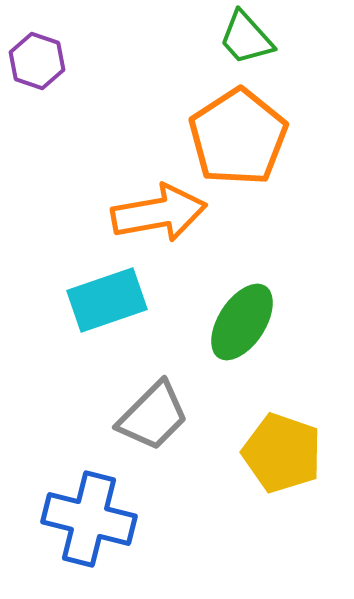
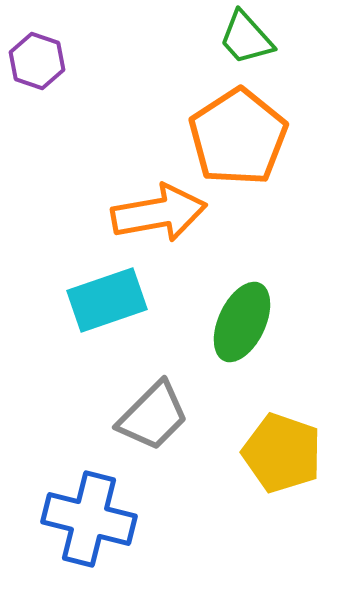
green ellipse: rotated 8 degrees counterclockwise
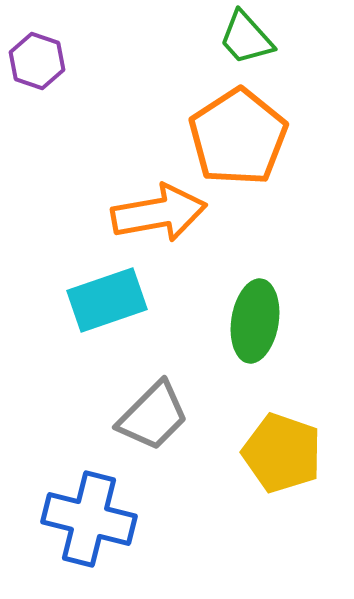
green ellipse: moved 13 px right, 1 px up; rotated 16 degrees counterclockwise
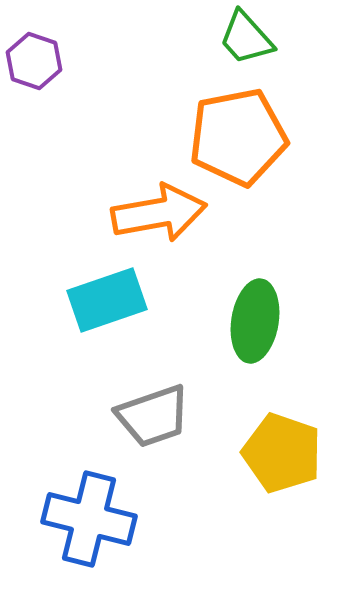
purple hexagon: moved 3 px left
orange pentagon: rotated 22 degrees clockwise
gray trapezoid: rotated 26 degrees clockwise
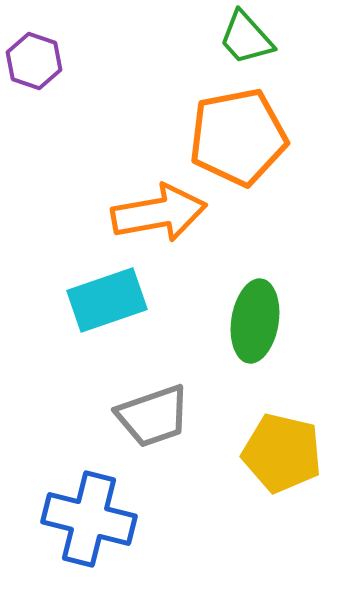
yellow pentagon: rotated 6 degrees counterclockwise
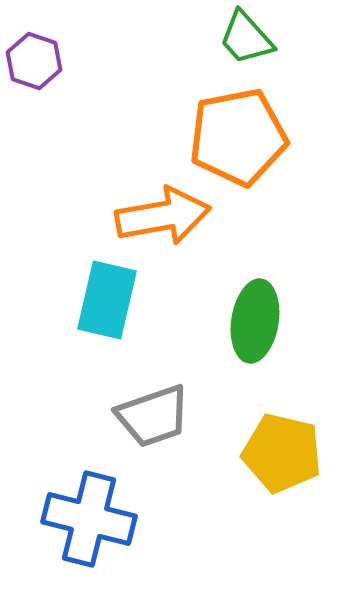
orange arrow: moved 4 px right, 3 px down
cyan rectangle: rotated 58 degrees counterclockwise
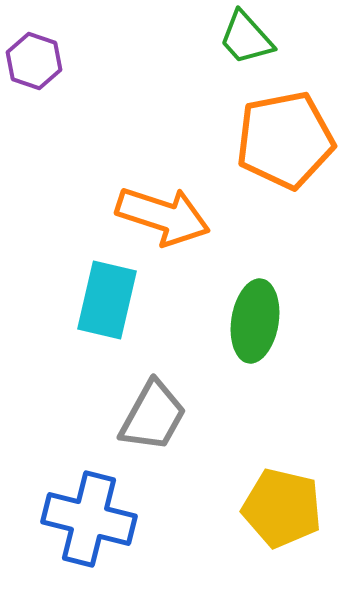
orange pentagon: moved 47 px right, 3 px down
orange arrow: rotated 28 degrees clockwise
gray trapezoid: rotated 42 degrees counterclockwise
yellow pentagon: moved 55 px down
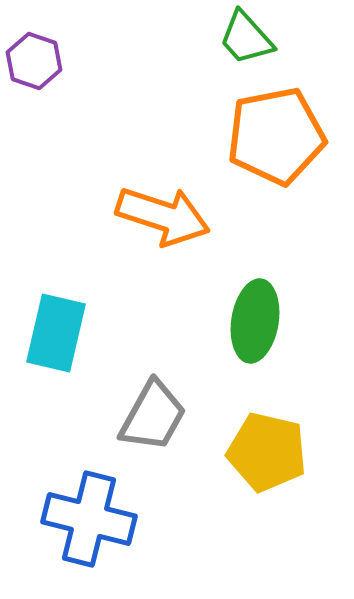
orange pentagon: moved 9 px left, 4 px up
cyan rectangle: moved 51 px left, 33 px down
yellow pentagon: moved 15 px left, 56 px up
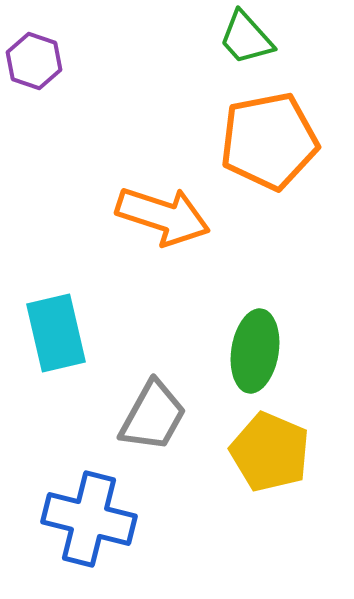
orange pentagon: moved 7 px left, 5 px down
green ellipse: moved 30 px down
cyan rectangle: rotated 26 degrees counterclockwise
yellow pentagon: moved 3 px right; rotated 10 degrees clockwise
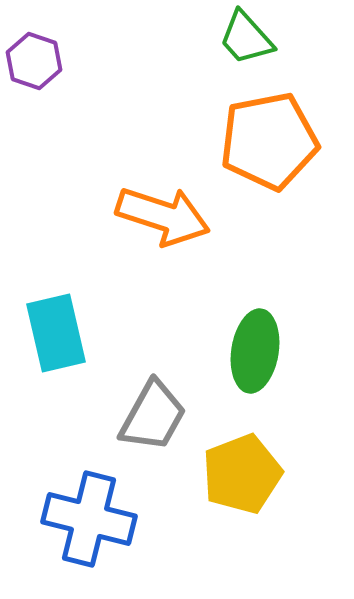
yellow pentagon: moved 28 px left, 22 px down; rotated 28 degrees clockwise
